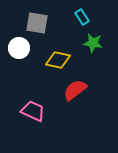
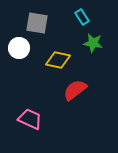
pink trapezoid: moved 3 px left, 8 px down
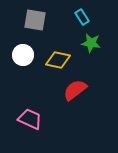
gray square: moved 2 px left, 3 px up
green star: moved 2 px left
white circle: moved 4 px right, 7 px down
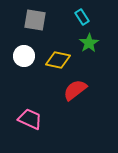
green star: moved 2 px left; rotated 30 degrees clockwise
white circle: moved 1 px right, 1 px down
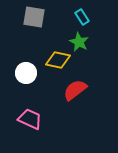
gray square: moved 1 px left, 3 px up
green star: moved 10 px left, 1 px up; rotated 12 degrees counterclockwise
white circle: moved 2 px right, 17 px down
